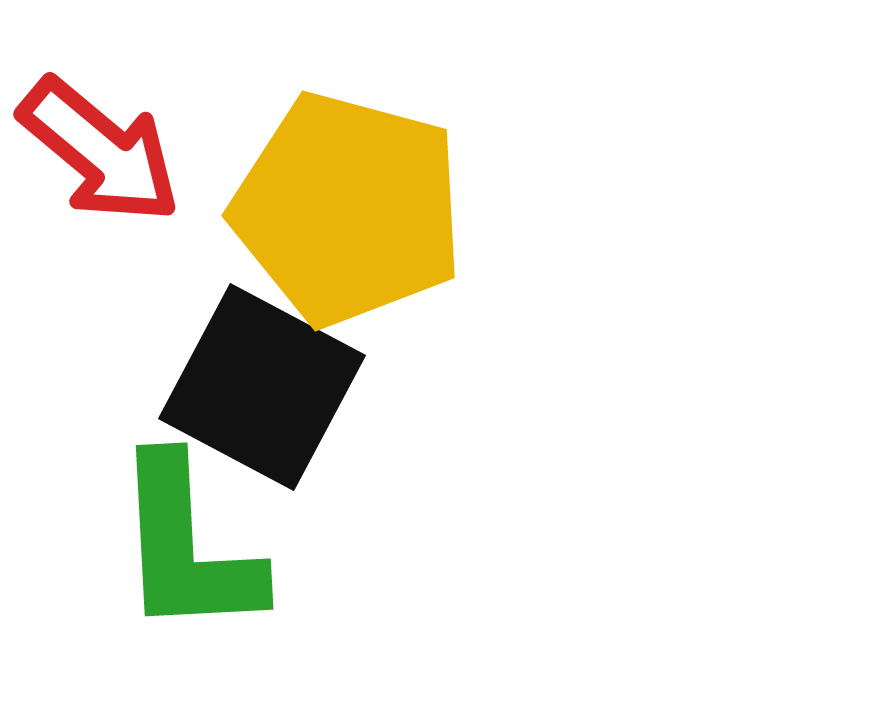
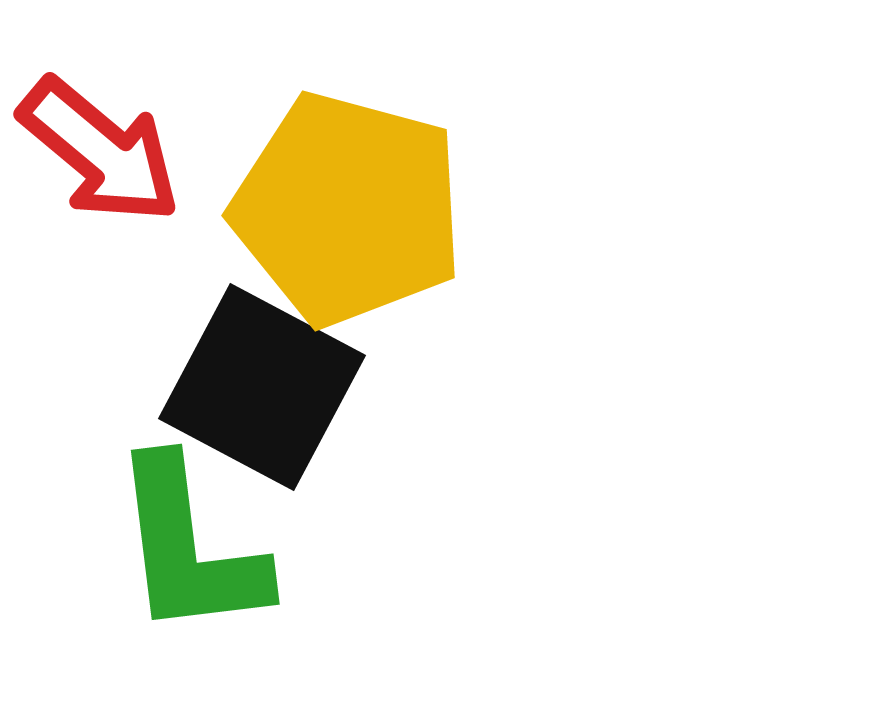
green L-shape: moved 2 px right, 1 px down; rotated 4 degrees counterclockwise
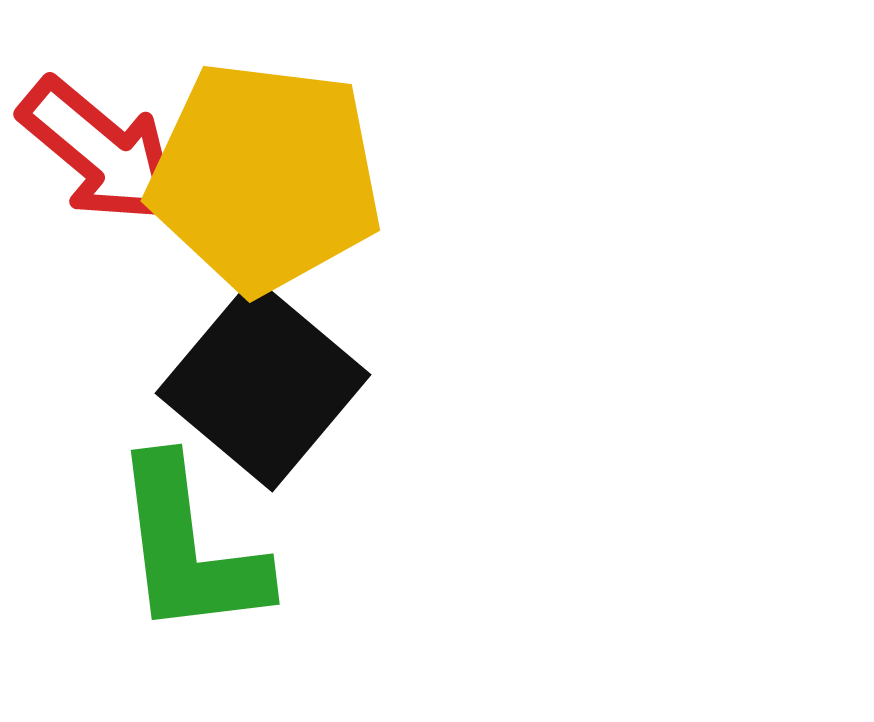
yellow pentagon: moved 83 px left, 32 px up; rotated 8 degrees counterclockwise
black square: moved 1 px right, 3 px up; rotated 12 degrees clockwise
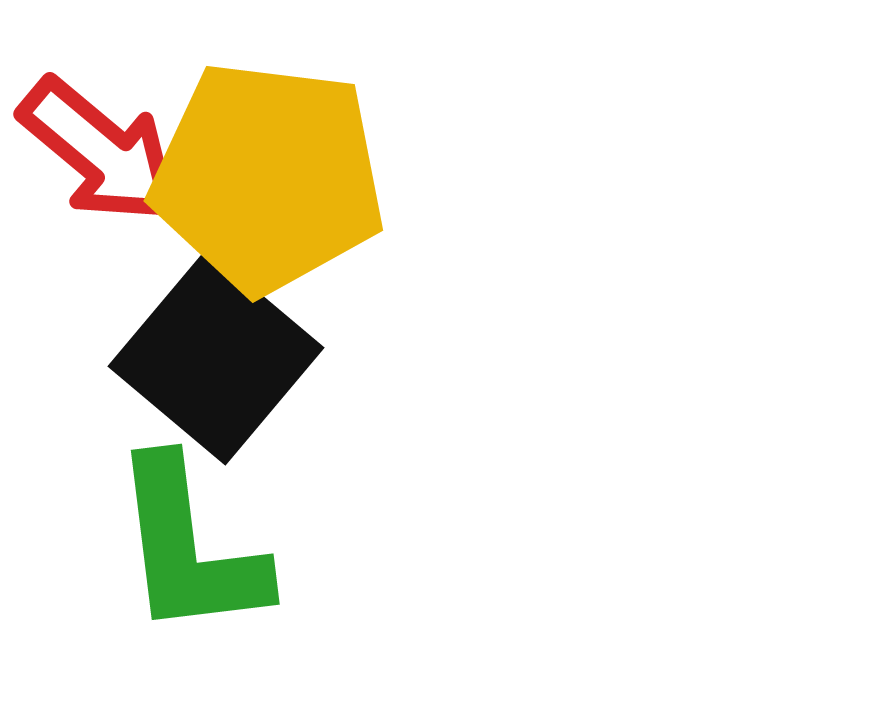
yellow pentagon: moved 3 px right
black square: moved 47 px left, 27 px up
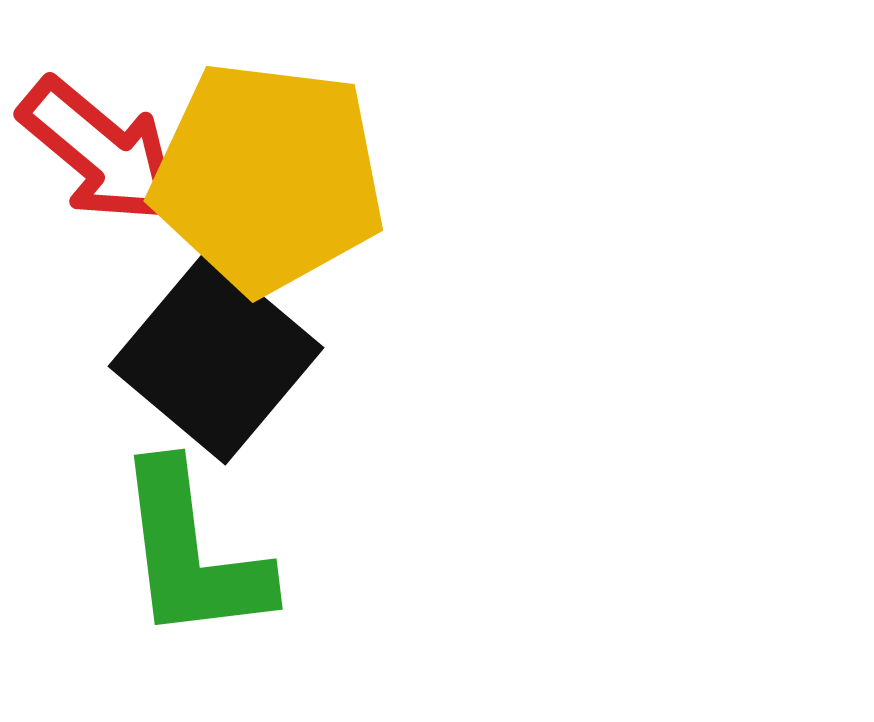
green L-shape: moved 3 px right, 5 px down
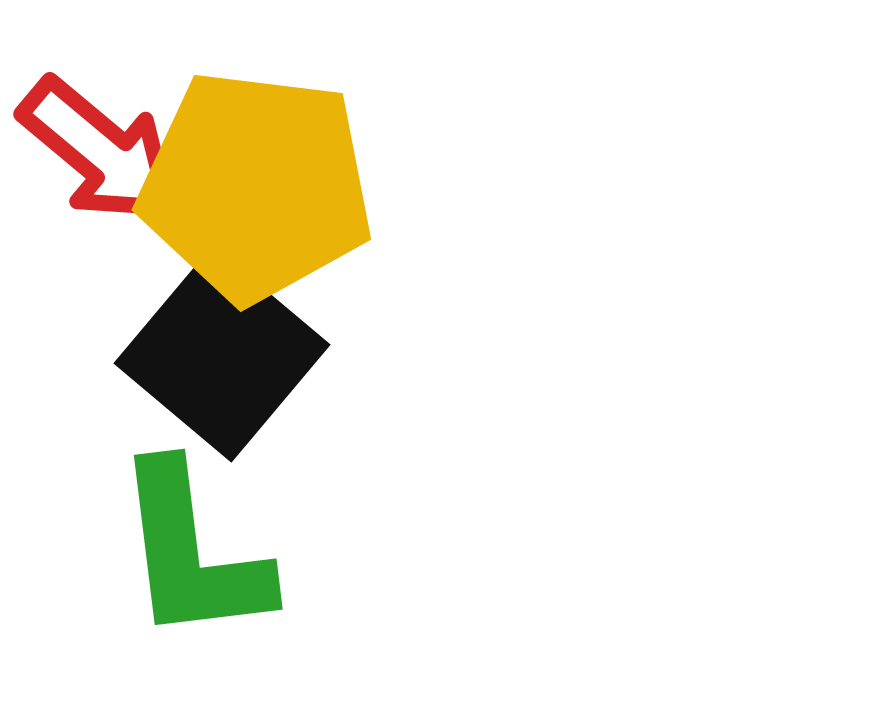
yellow pentagon: moved 12 px left, 9 px down
black square: moved 6 px right, 3 px up
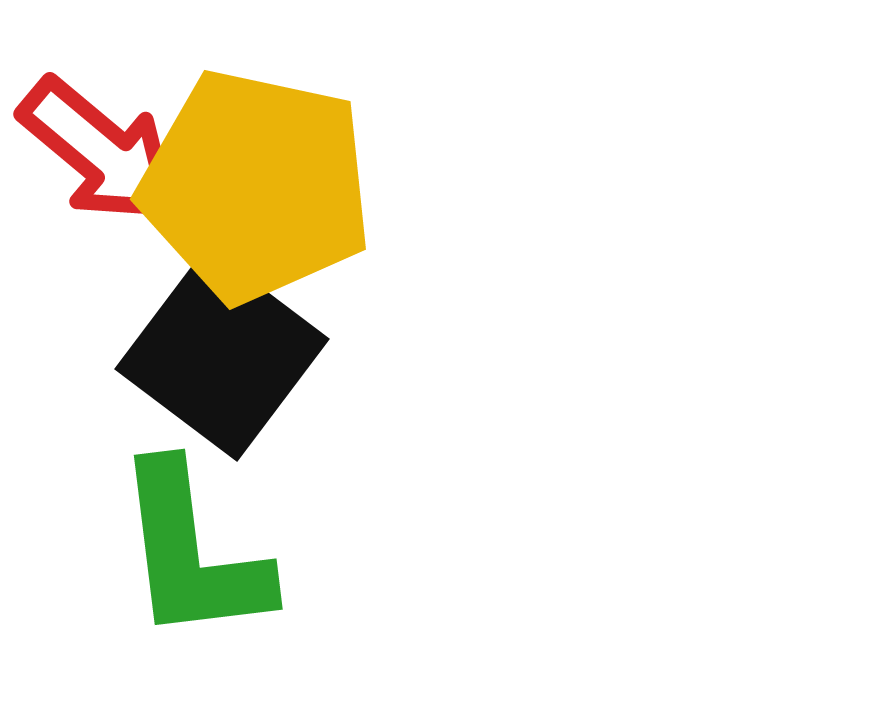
yellow pentagon: rotated 5 degrees clockwise
black square: rotated 3 degrees counterclockwise
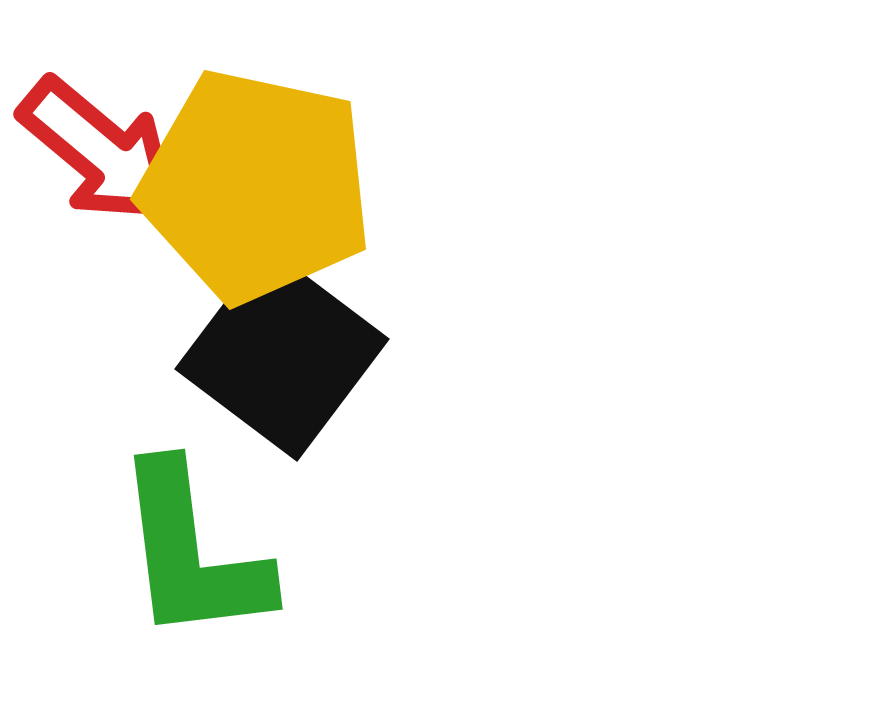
black square: moved 60 px right
